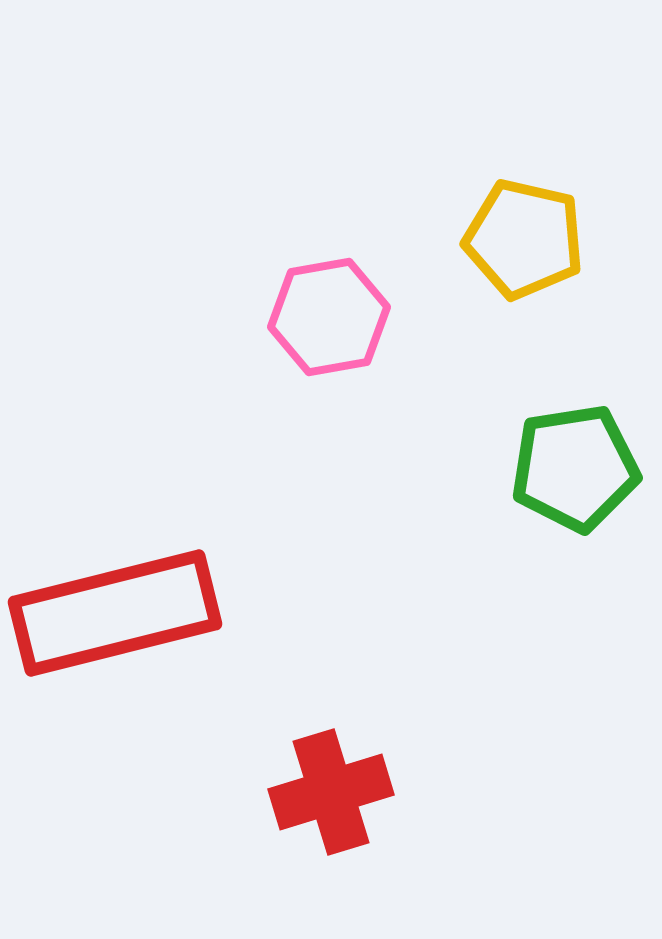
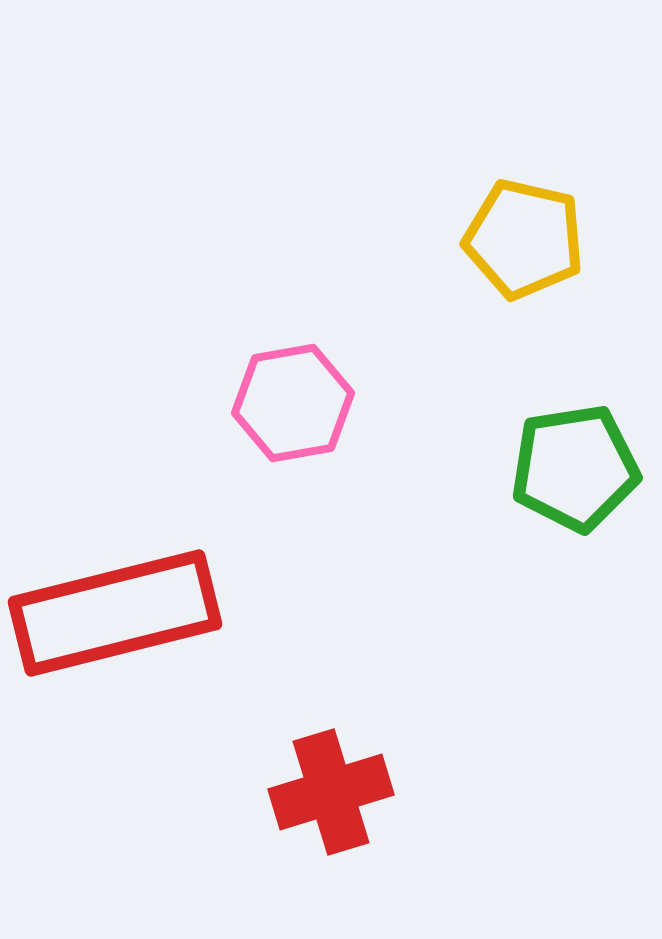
pink hexagon: moved 36 px left, 86 px down
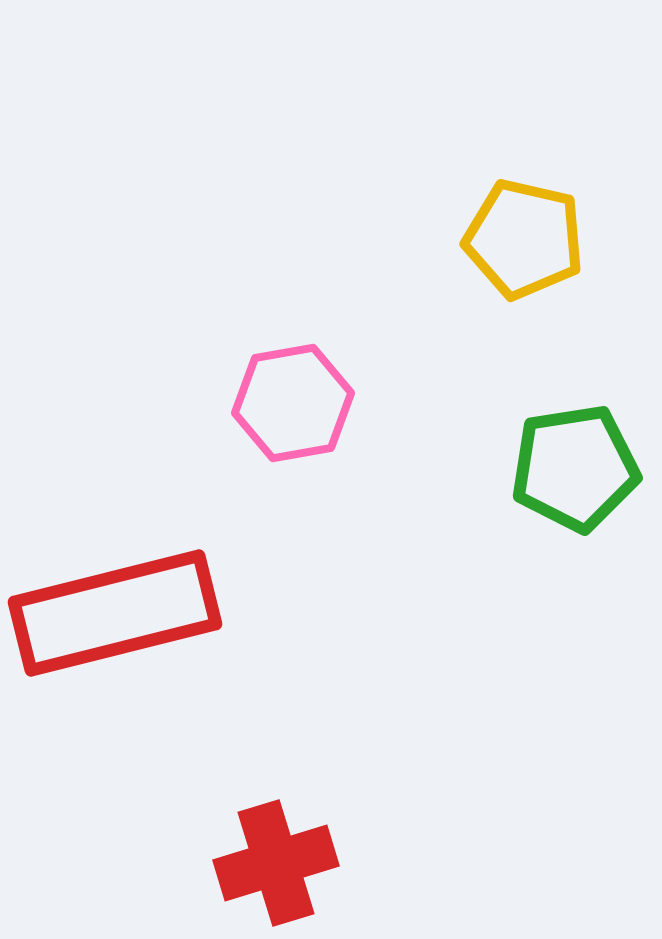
red cross: moved 55 px left, 71 px down
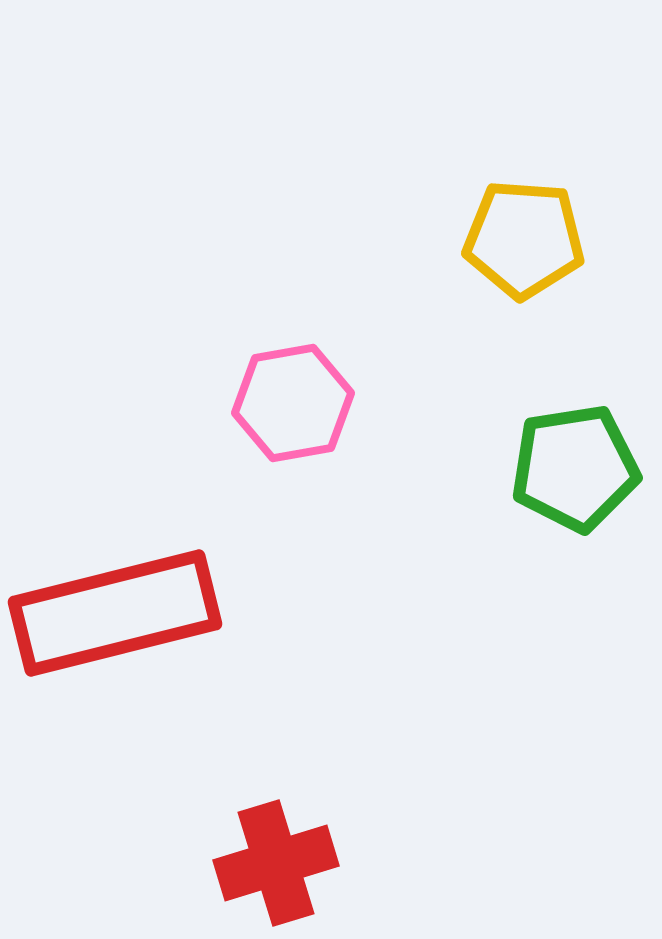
yellow pentagon: rotated 9 degrees counterclockwise
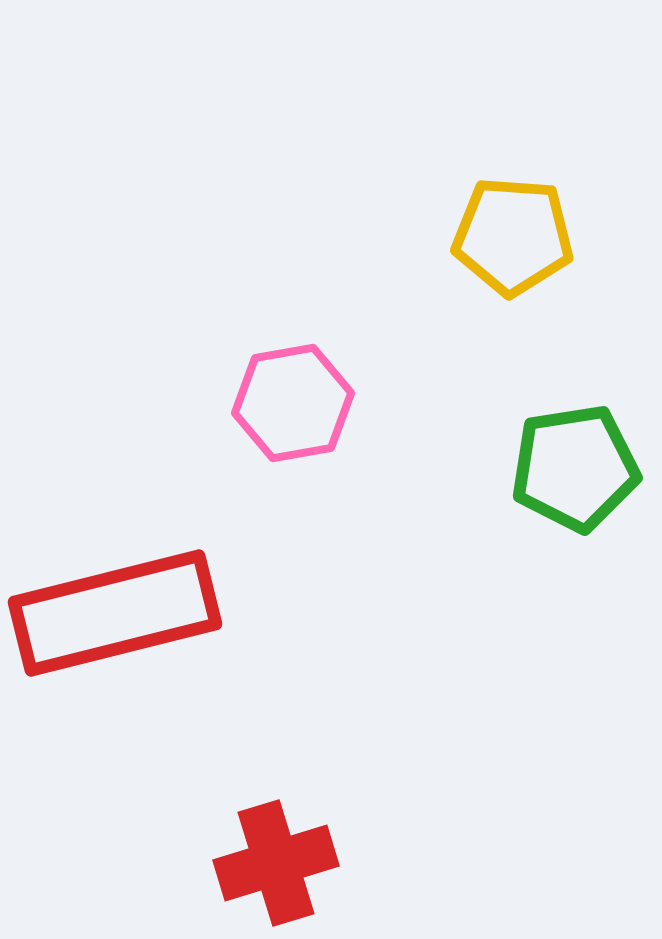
yellow pentagon: moved 11 px left, 3 px up
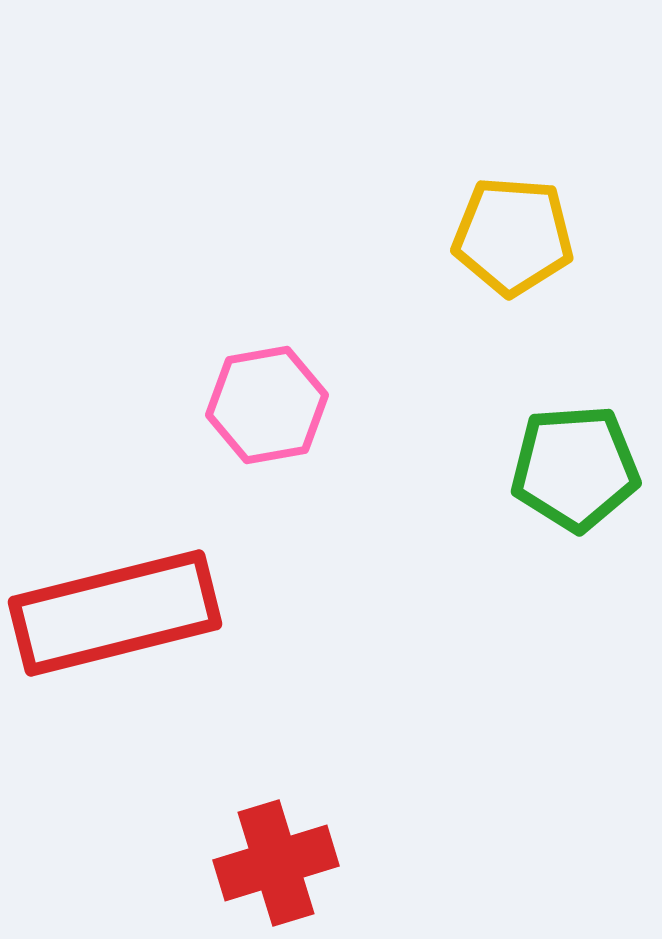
pink hexagon: moved 26 px left, 2 px down
green pentagon: rotated 5 degrees clockwise
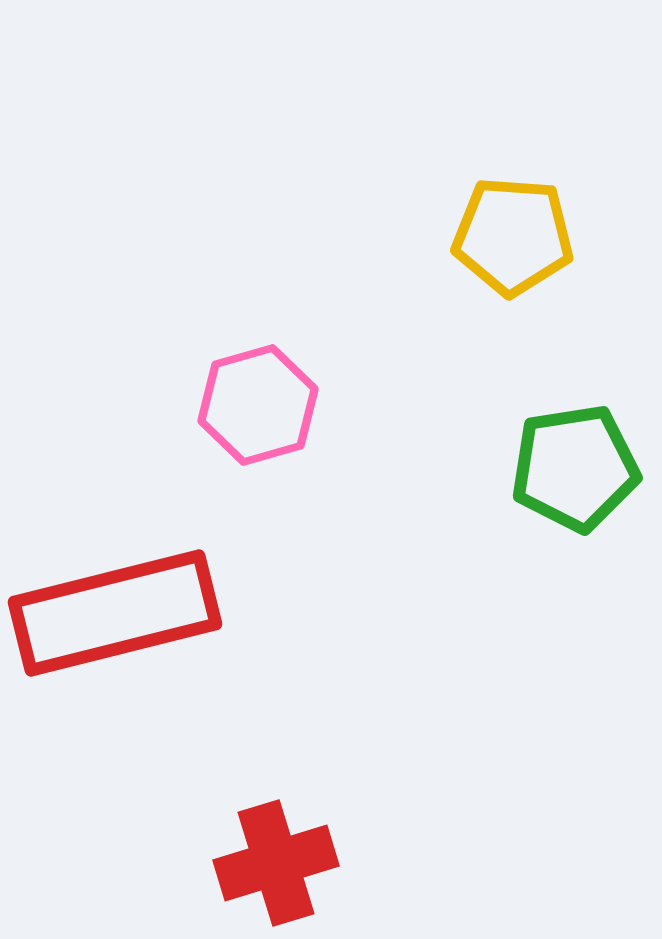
pink hexagon: moved 9 px left; rotated 6 degrees counterclockwise
green pentagon: rotated 5 degrees counterclockwise
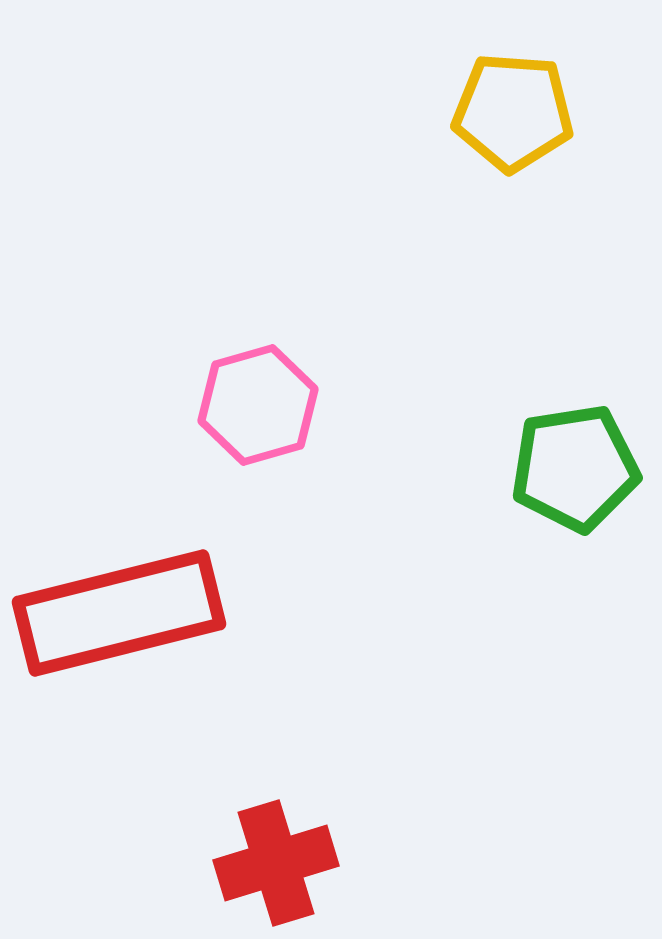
yellow pentagon: moved 124 px up
red rectangle: moved 4 px right
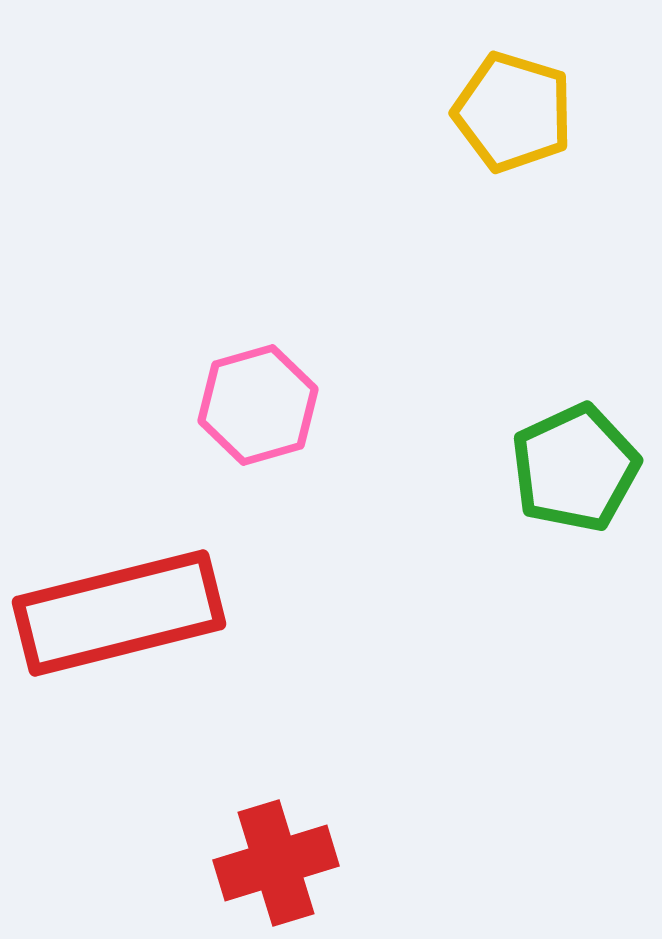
yellow pentagon: rotated 13 degrees clockwise
green pentagon: rotated 16 degrees counterclockwise
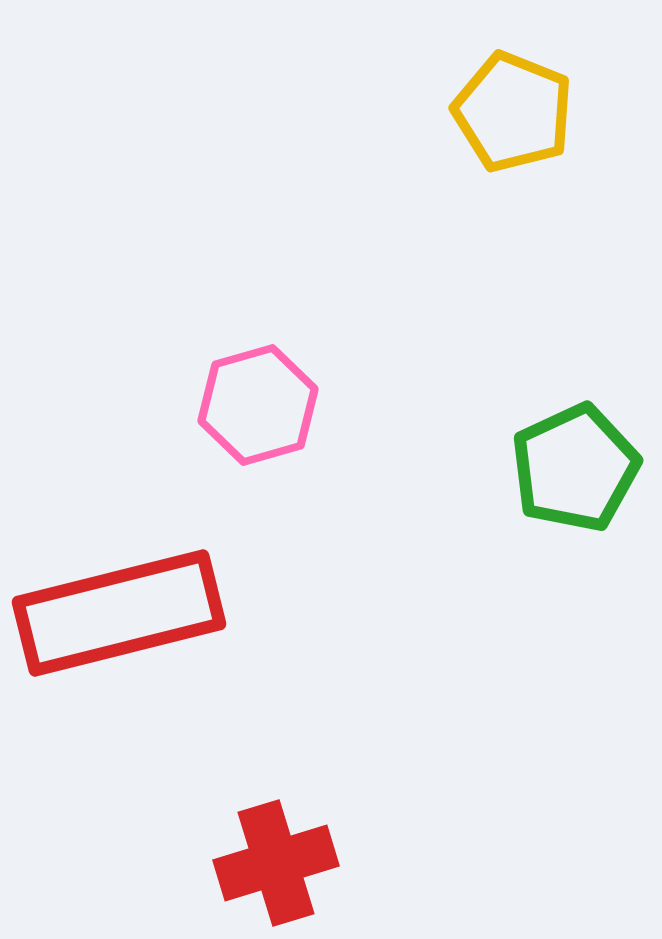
yellow pentagon: rotated 5 degrees clockwise
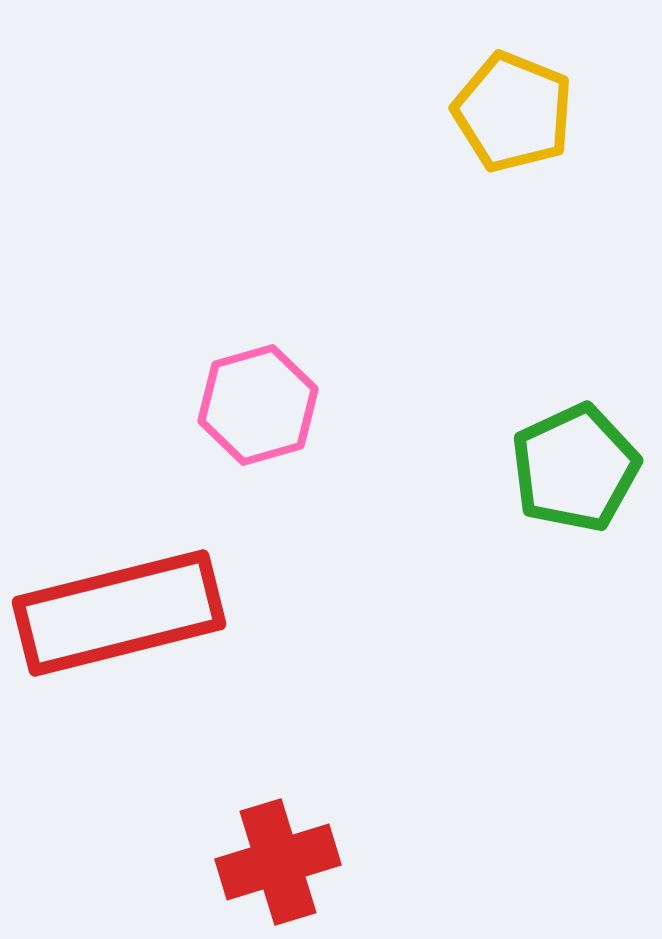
red cross: moved 2 px right, 1 px up
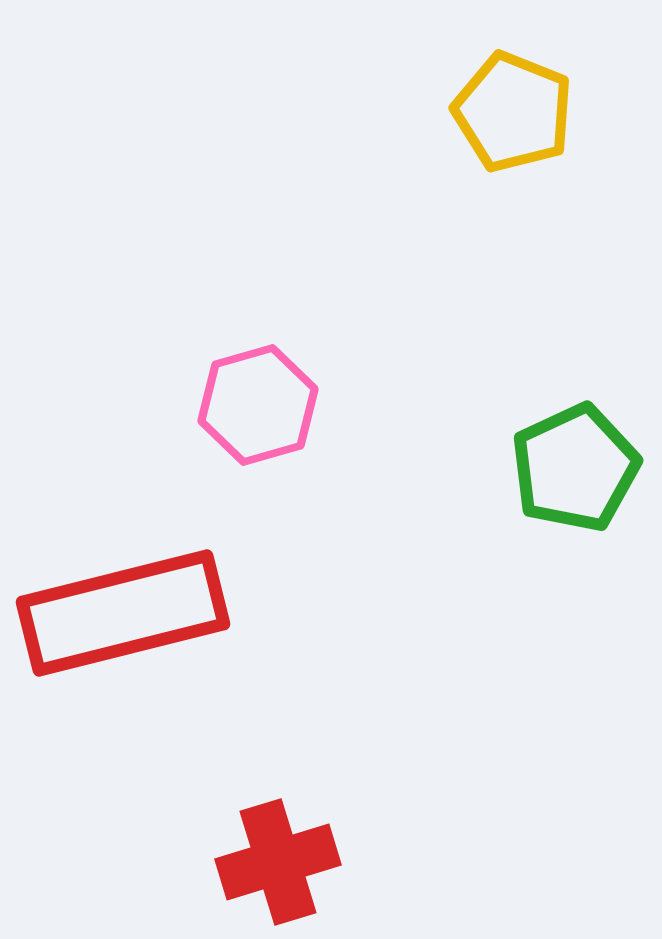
red rectangle: moved 4 px right
